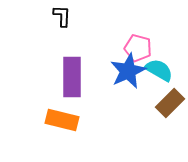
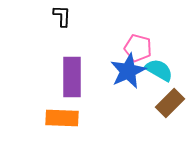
orange rectangle: moved 2 px up; rotated 12 degrees counterclockwise
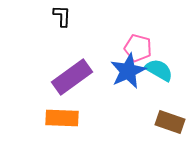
purple rectangle: rotated 54 degrees clockwise
brown rectangle: moved 19 px down; rotated 64 degrees clockwise
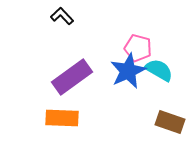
black L-shape: rotated 45 degrees counterclockwise
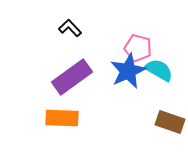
black L-shape: moved 8 px right, 12 px down
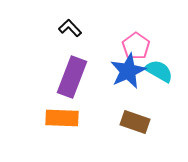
pink pentagon: moved 2 px left, 2 px up; rotated 20 degrees clockwise
cyan semicircle: moved 1 px down
purple rectangle: rotated 33 degrees counterclockwise
brown rectangle: moved 35 px left
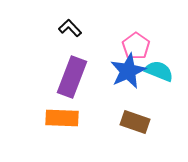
cyan semicircle: rotated 8 degrees counterclockwise
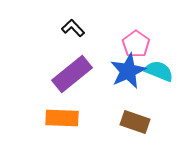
black L-shape: moved 3 px right
pink pentagon: moved 2 px up
purple rectangle: moved 3 px up; rotated 30 degrees clockwise
